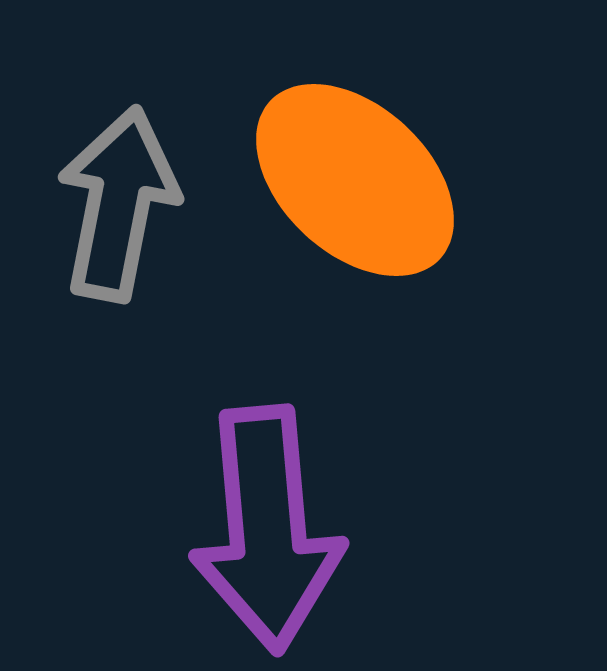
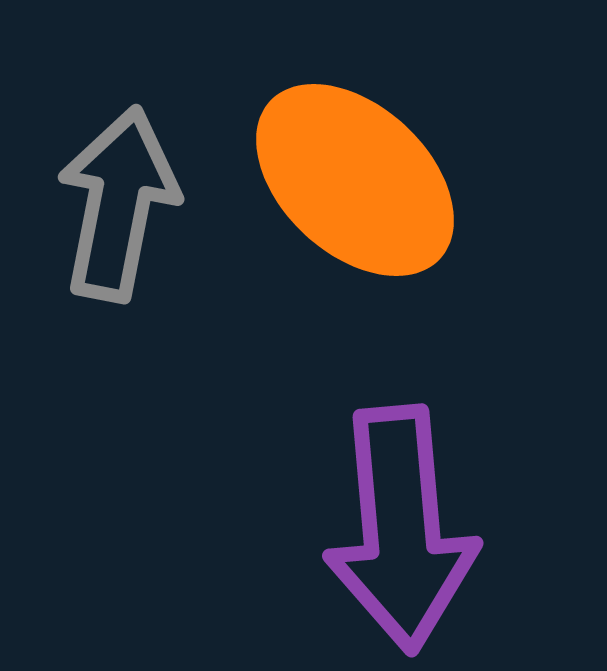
purple arrow: moved 134 px right
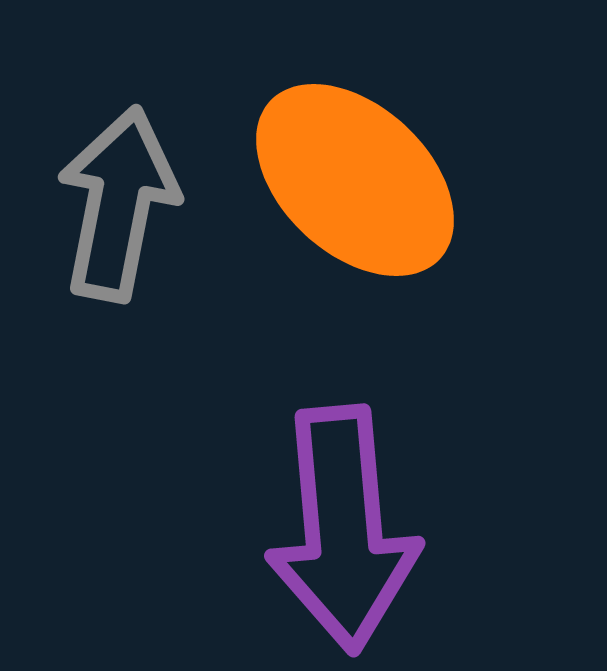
purple arrow: moved 58 px left
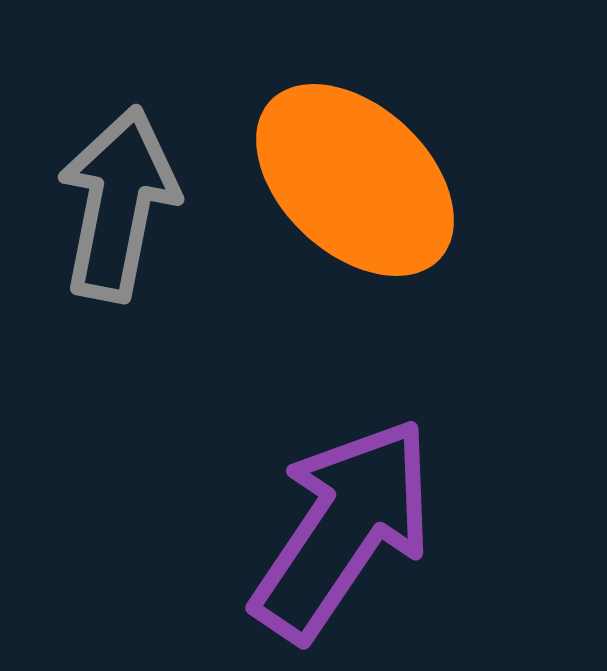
purple arrow: rotated 141 degrees counterclockwise
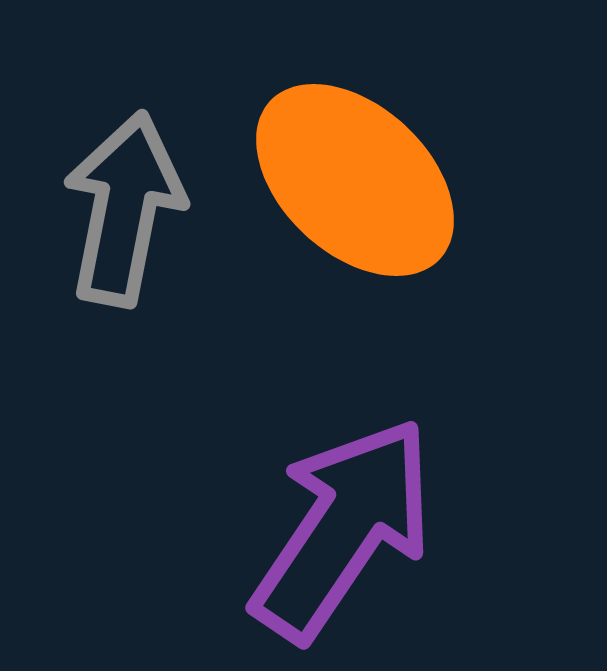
gray arrow: moved 6 px right, 5 px down
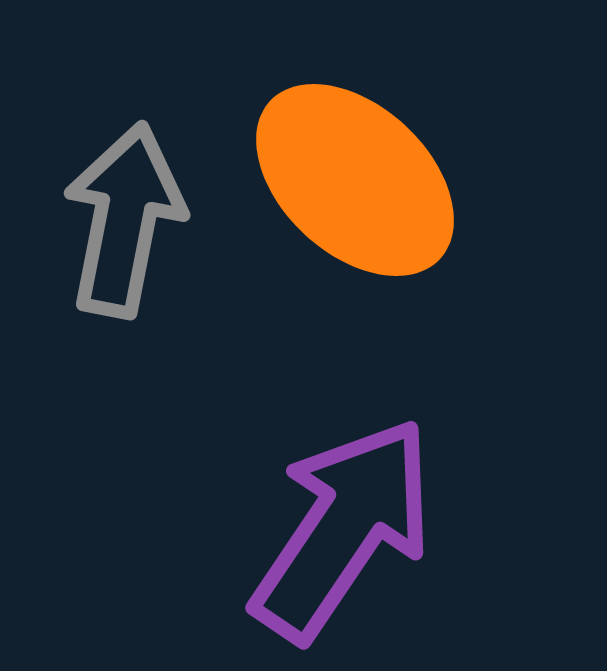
gray arrow: moved 11 px down
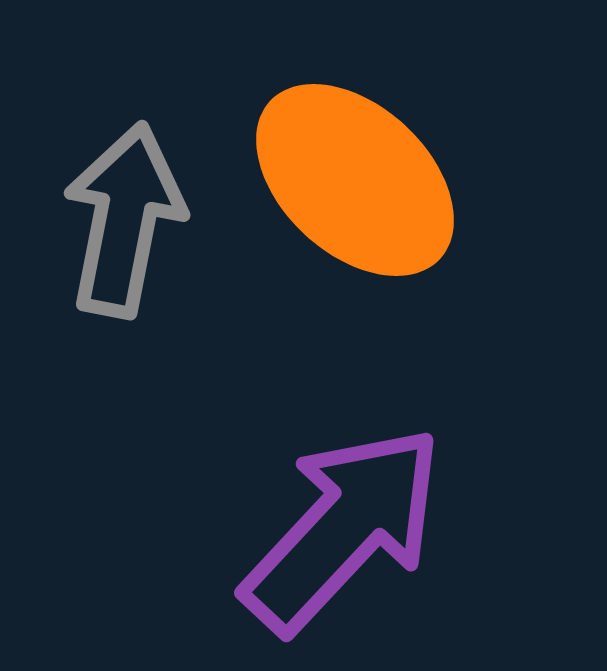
purple arrow: rotated 9 degrees clockwise
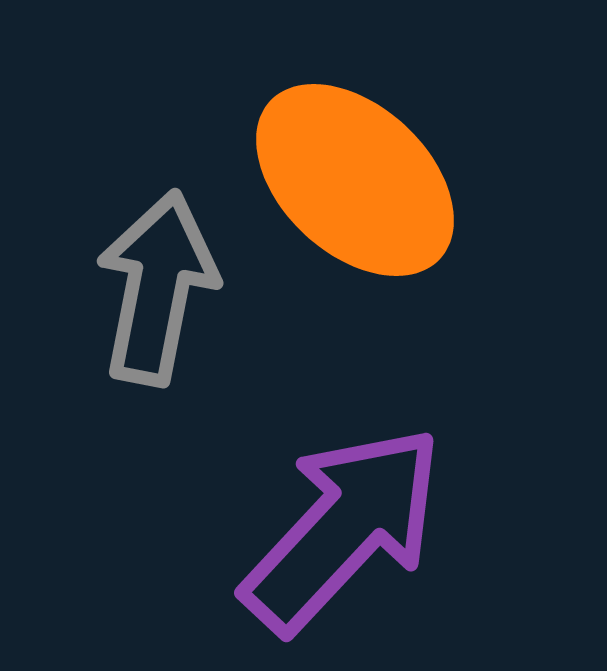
gray arrow: moved 33 px right, 68 px down
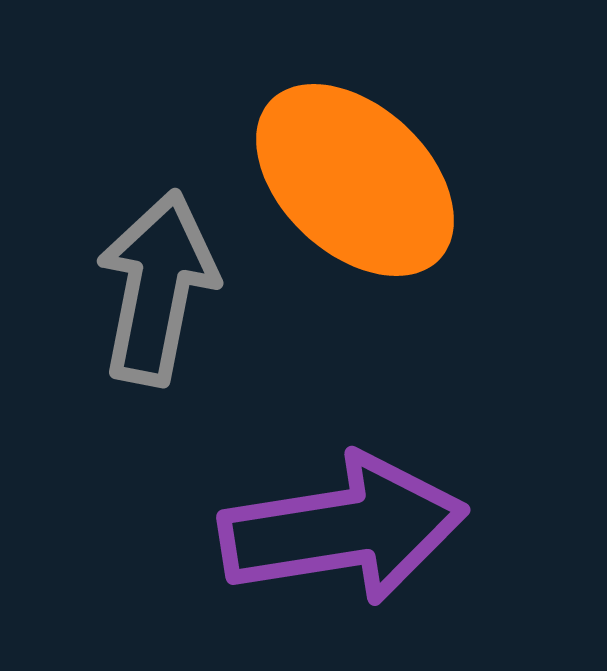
purple arrow: rotated 38 degrees clockwise
